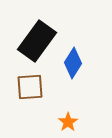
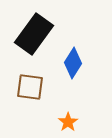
black rectangle: moved 3 px left, 7 px up
brown square: rotated 12 degrees clockwise
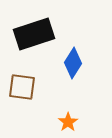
black rectangle: rotated 36 degrees clockwise
brown square: moved 8 px left
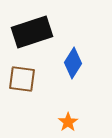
black rectangle: moved 2 px left, 2 px up
brown square: moved 8 px up
